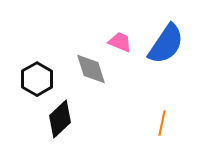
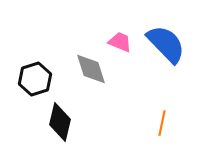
blue semicircle: rotated 78 degrees counterclockwise
black hexagon: moved 2 px left; rotated 12 degrees clockwise
black diamond: moved 3 px down; rotated 33 degrees counterclockwise
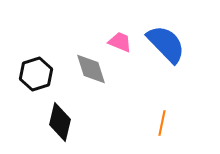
black hexagon: moved 1 px right, 5 px up
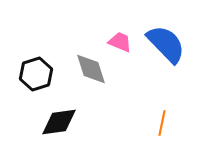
black diamond: moved 1 px left; rotated 69 degrees clockwise
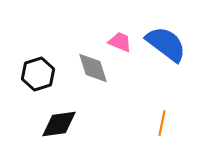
blue semicircle: rotated 9 degrees counterclockwise
gray diamond: moved 2 px right, 1 px up
black hexagon: moved 2 px right
black diamond: moved 2 px down
